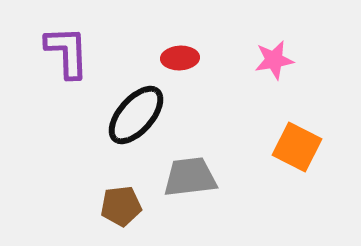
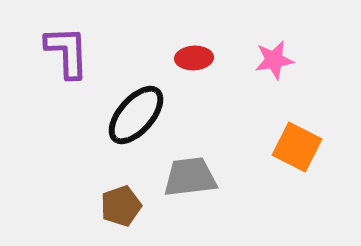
red ellipse: moved 14 px right
brown pentagon: rotated 12 degrees counterclockwise
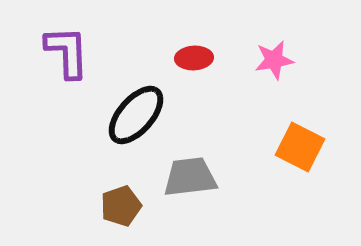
orange square: moved 3 px right
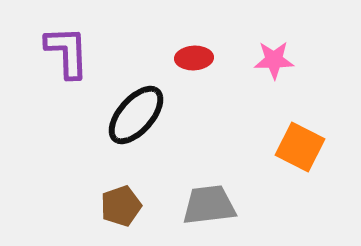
pink star: rotated 9 degrees clockwise
gray trapezoid: moved 19 px right, 28 px down
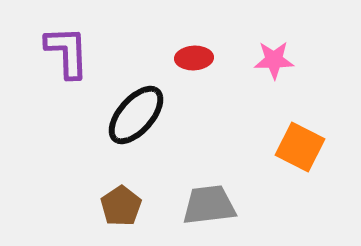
brown pentagon: rotated 15 degrees counterclockwise
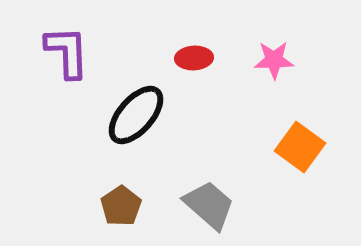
orange square: rotated 9 degrees clockwise
gray trapezoid: rotated 48 degrees clockwise
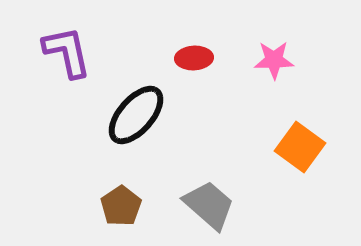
purple L-shape: rotated 10 degrees counterclockwise
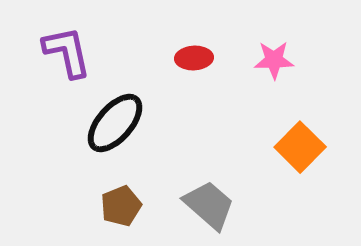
black ellipse: moved 21 px left, 8 px down
orange square: rotated 9 degrees clockwise
brown pentagon: rotated 12 degrees clockwise
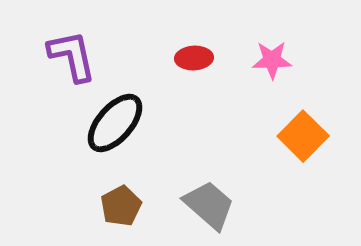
purple L-shape: moved 5 px right, 4 px down
pink star: moved 2 px left
orange square: moved 3 px right, 11 px up
brown pentagon: rotated 6 degrees counterclockwise
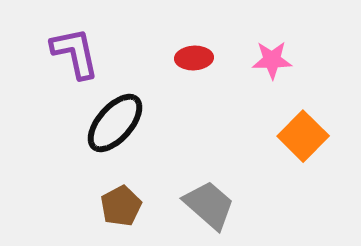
purple L-shape: moved 3 px right, 3 px up
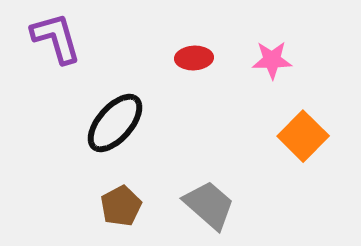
purple L-shape: moved 19 px left, 15 px up; rotated 4 degrees counterclockwise
